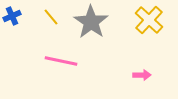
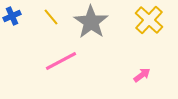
pink line: rotated 40 degrees counterclockwise
pink arrow: rotated 36 degrees counterclockwise
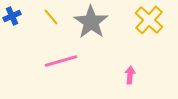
pink line: rotated 12 degrees clockwise
pink arrow: moved 12 px left; rotated 48 degrees counterclockwise
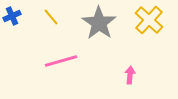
gray star: moved 8 px right, 1 px down
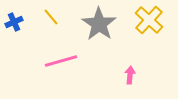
blue cross: moved 2 px right, 6 px down
gray star: moved 1 px down
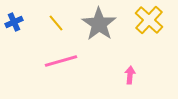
yellow line: moved 5 px right, 6 px down
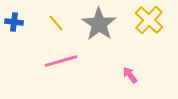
blue cross: rotated 30 degrees clockwise
pink arrow: rotated 42 degrees counterclockwise
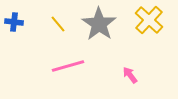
yellow line: moved 2 px right, 1 px down
pink line: moved 7 px right, 5 px down
